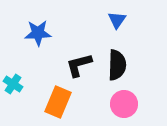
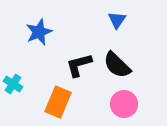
blue star: moved 1 px right, 1 px up; rotated 20 degrees counterclockwise
black semicircle: rotated 132 degrees clockwise
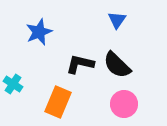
black L-shape: moved 1 px right, 1 px up; rotated 28 degrees clockwise
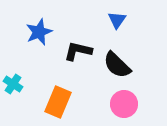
black L-shape: moved 2 px left, 13 px up
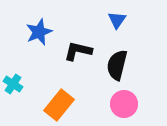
black semicircle: rotated 60 degrees clockwise
orange rectangle: moved 1 px right, 3 px down; rotated 16 degrees clockwise
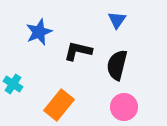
pink circle: moved 3 px down
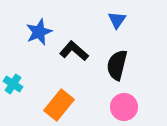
black L-shape: moved 4 px left; rotated 28 degrees clockwise
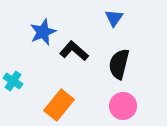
blue triangle: moved 3 px left, 2 px up
blue star: moved 4 px right
black semicircle: moved 2 px right, 1 px up
cyan cross: moved 3 px up
pink circle: moved 1 px left, 1 px up
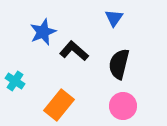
cyan cross: moved 2 px right
